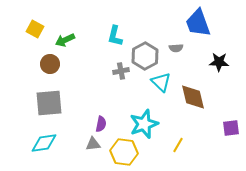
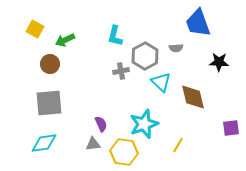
purple semicircle: rotated 35 degrees counterclockwise
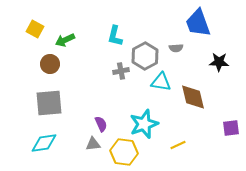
cyan triangle: rotated 35 degrees counterclockwise
yellow line: rotated 35 degrees clockwise
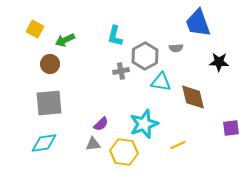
purple semicircle: rotated 70 degrees clockwise
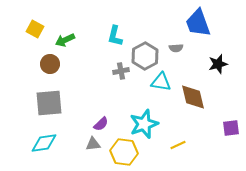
black star: moved 1 px left, 2 px down; rotated 18 degrees counterclockwise
